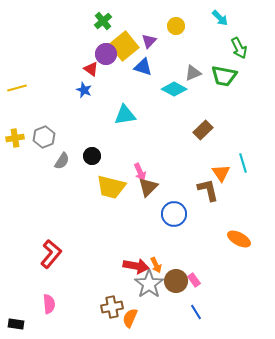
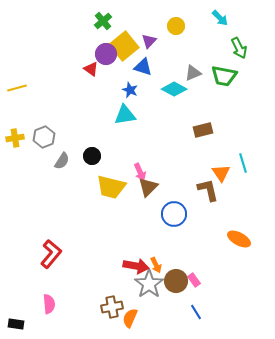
blue star: moved 46 px right
brown rectangle: rotated 30 degrees clockwise
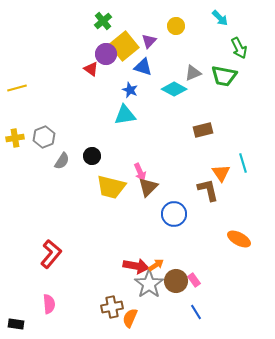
orange arrow: rotated 98 degrees counterclockwise
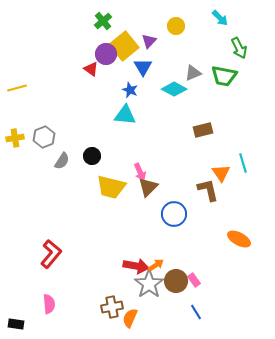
blue triangle: rotated 42 degrees clockwise
cyan triangle: rotated 15 degrees clockwise
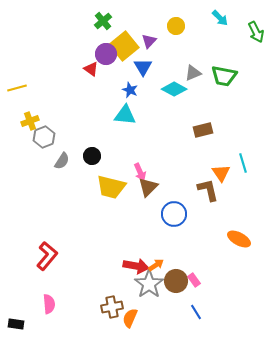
green arrow: moved 17 px right, 16 px up
yellow cross: moved 15 px right, 17 px up; rotated 12 degrees counterclockwise
red L-shape: moved 4 px left, 2 px down
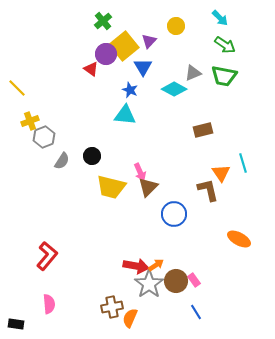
green arrow: moved 31 px left, 13 px down; rotated 30 degrees counterclockwise
yellow line: rotated 60 degrees clockwise
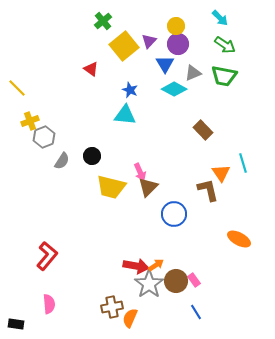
purple circle: moved 72 px right, 10 px up
blue triangle: moved 22 px right, 3 px up
brown rectangle: rotated 60 degrees clockwise
